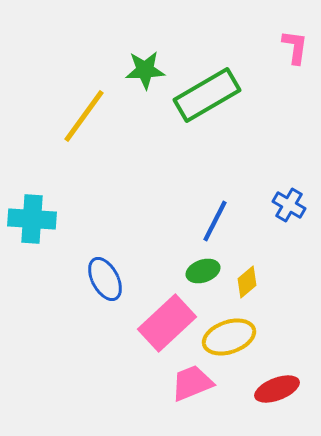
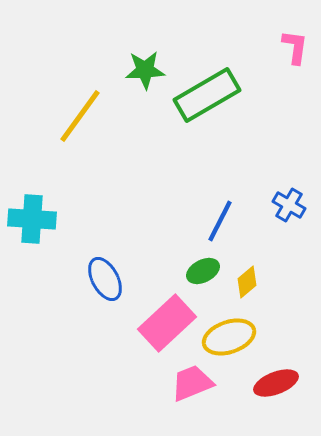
yellow line: moved 4 px left
blue line: moved 5 px right
green ellipse: rotated 8 degrees counterclockwise
red ellipse: moved 1 px left, 6 px up
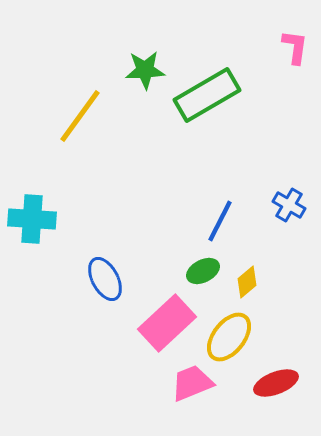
yellow ellipse: rotated 33 degrees counterclockwise
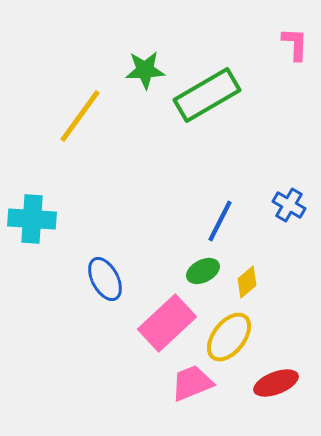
pink L-shape: moved 3 px up; rotated 6 degrees counterclockwise
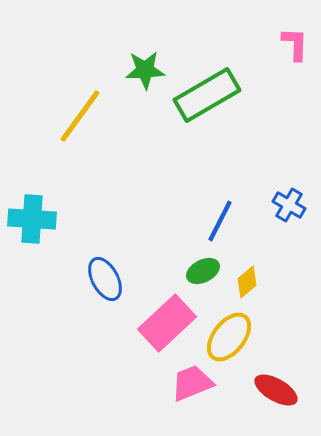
red ellipse: moved 7 px down; rotated 51 degrees clockwise
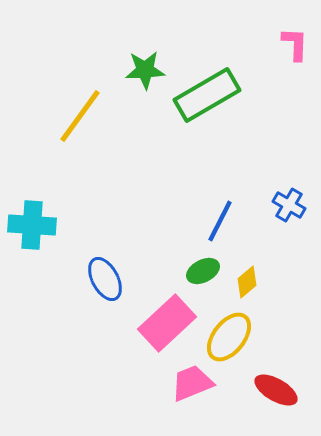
cyan cross: moved 6 px down
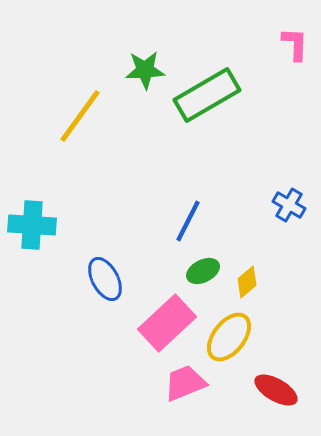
blue line: moved 32 px left
pink trapezoid: moved 7 px left
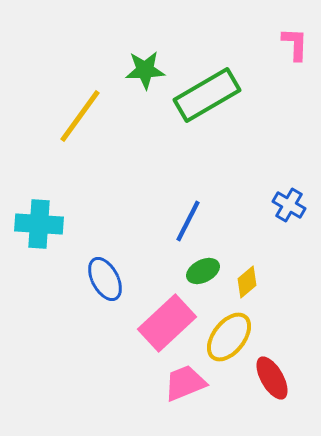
cyan cross: moved 7 px right, 1 px up
red ellipse: moved 4 px left, 12 px up; rotated 30 degrees clockwise
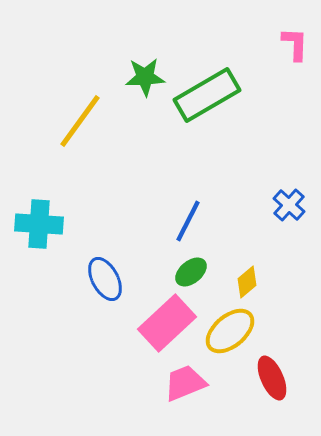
green star: moved 7 px down
yellow line: moved 5 px down
blue cross: rotated 12 degrees clockwise
green ellipse: moved 12 px left, 1 px down; rotated 12 degrees counterclockwise
yellow ellipse: moved 1 px right, 6 px up; rotated 12 degrees clockwise
red ellipse: rotated 6 degrees clockwise
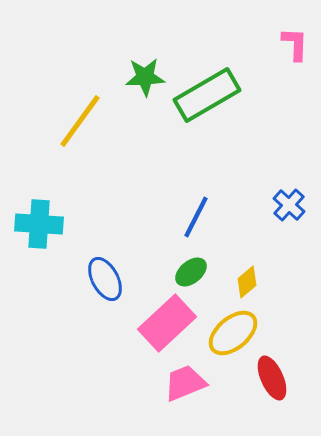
blue line: moved 8 px right, 4 px up
yellow ellipse: moved 3 px right, 2 px down
